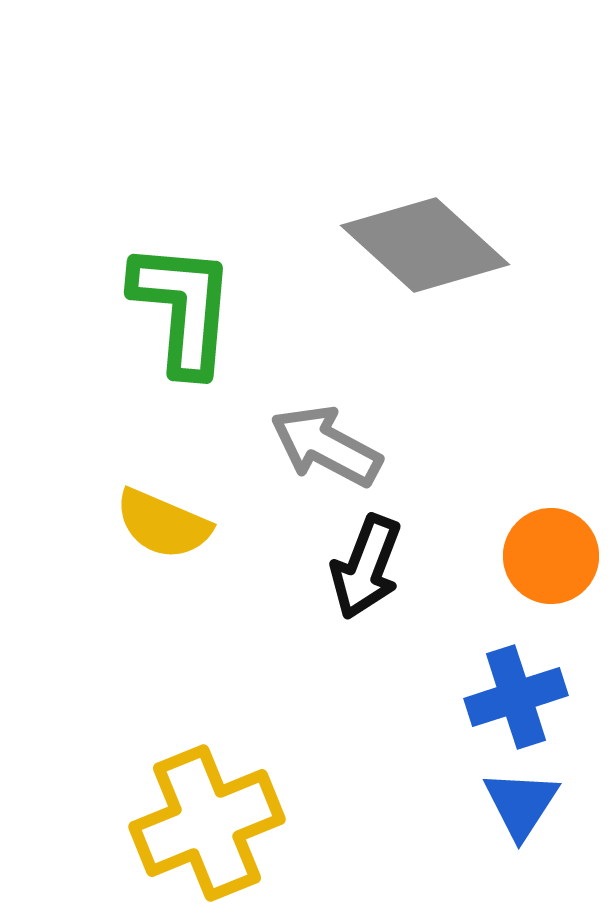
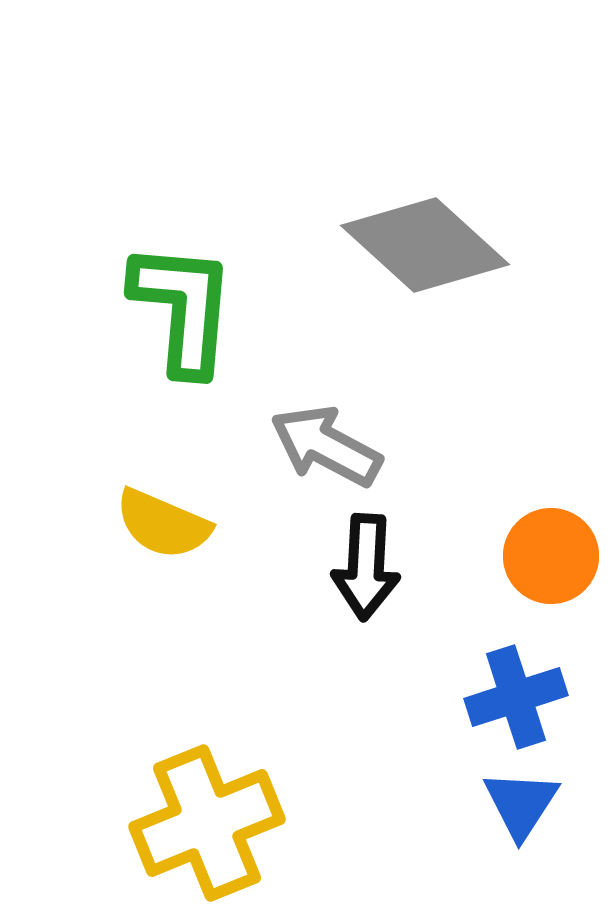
black arrow: rotated 18 degrees counterclockwise
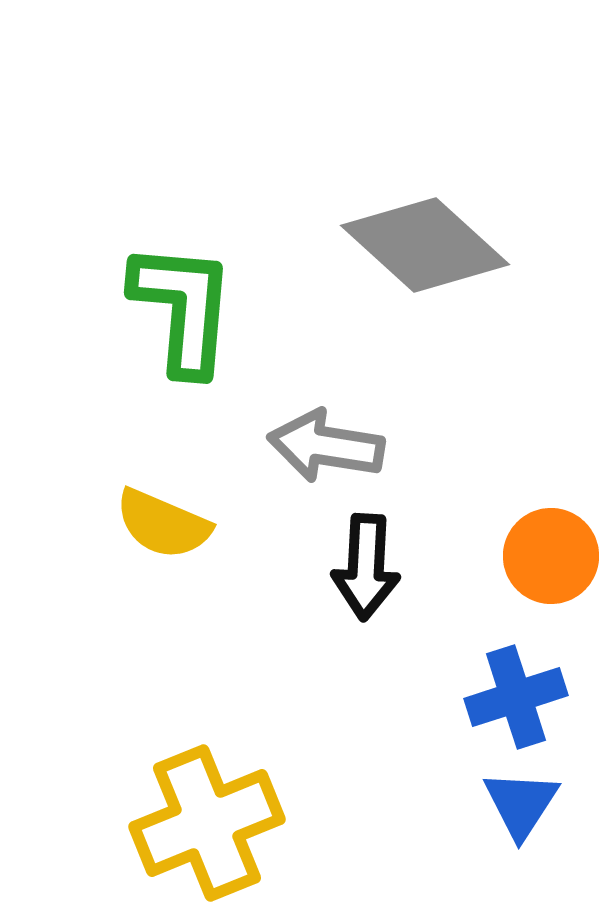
gray arrow: rotated 19 degrees counterclockwise
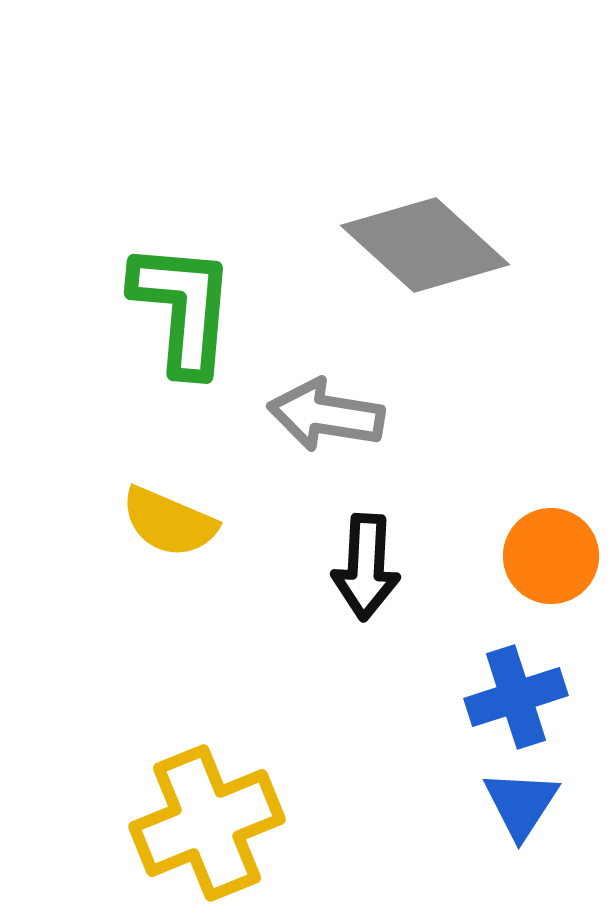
gray arrow: moved 31 px up
yellow semicircle: moved 6 px right, 2 px up
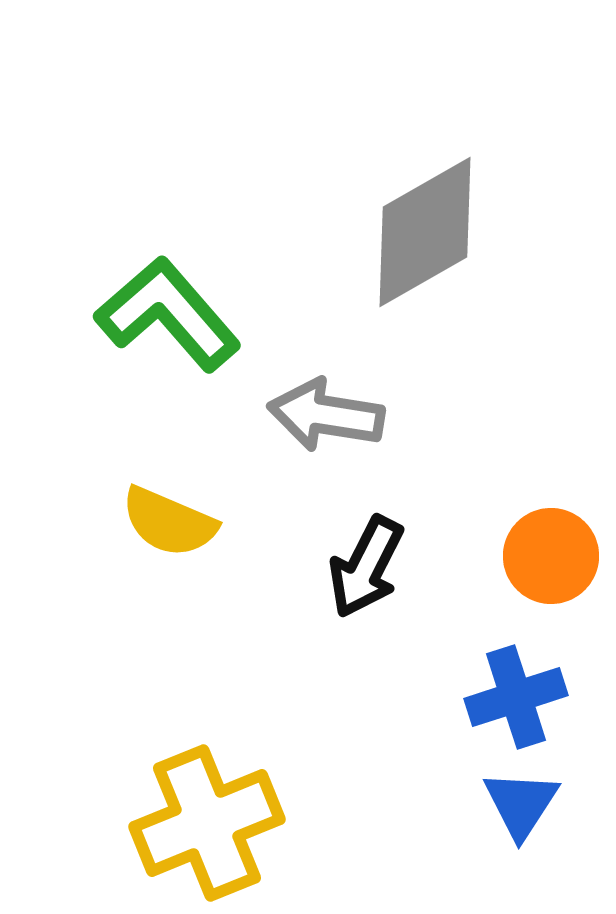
gray diamond: moved 13 px up; rotated 72 degrees counterclockwise
green L-shape: moved 15 px left, 6 px down; rotated 46 degrees counterclockwise
black arrow: rotated 24 degrees clockwise
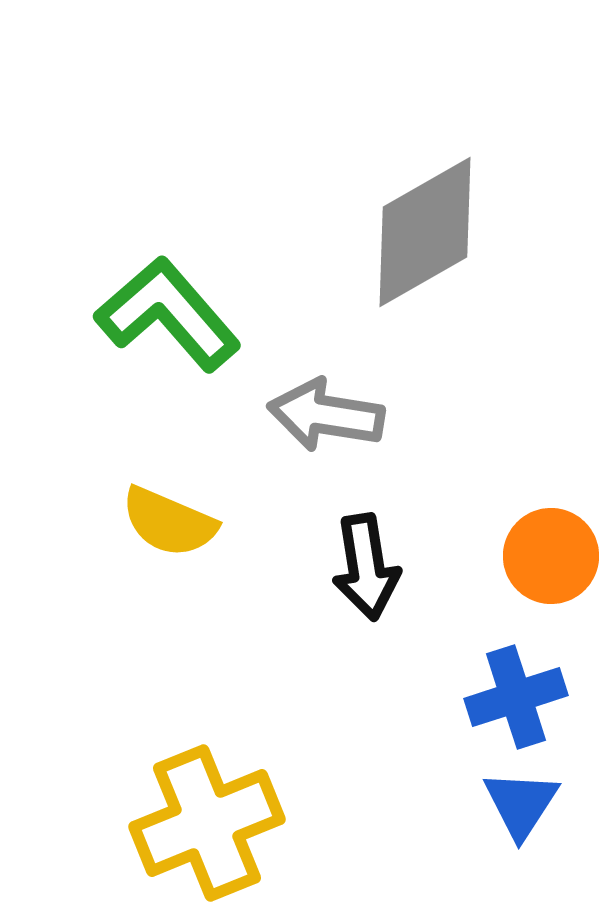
black arrow: rotated 36 degrees counterclockwise
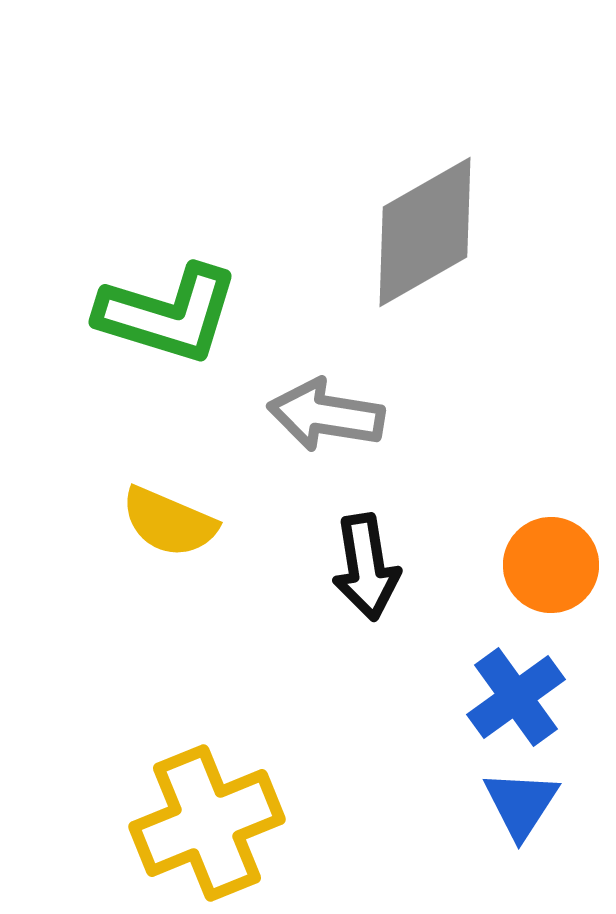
green L-shape: rotated 148 degrees clockwise
orange circle: moved 9 px down
blue cross: rotated 18 degrees counterclockwise
